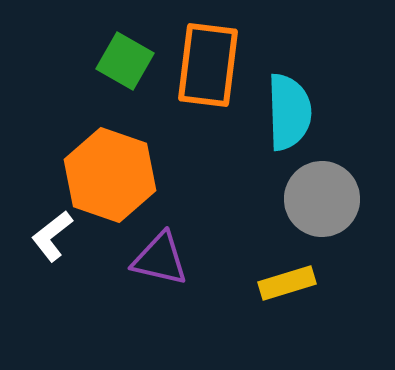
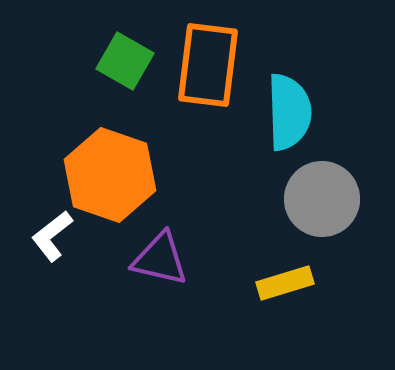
yellow rectangle: moved 2 px left
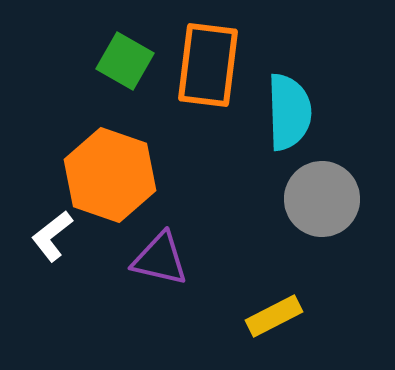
yellow rectangle: moved 11 px left, 33 px down; rotated 10 degrees counterclockwise
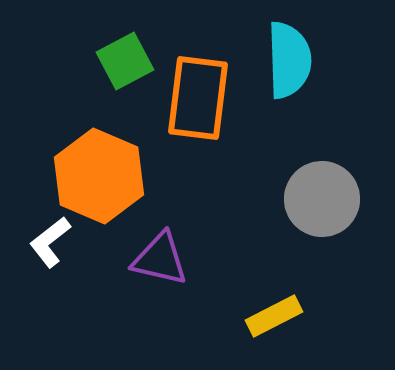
green square: rotated 32 degrees clockwise
orange rectangle: moved 10 px left, 33 px down
cyan semicircle: moved 52 px up
orange hexagon: moved 11 px left, 1 px down; rotated 4 degrees clockwise
white L-shape: moved 2 px left, 6 px down
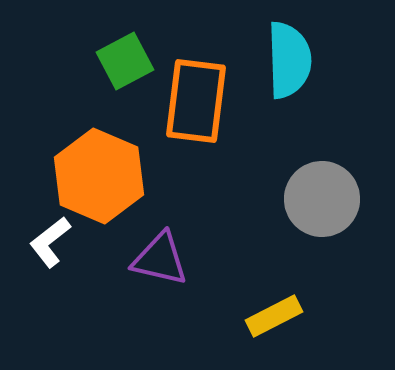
orange rectangle: moved 2 px left, 3 px down
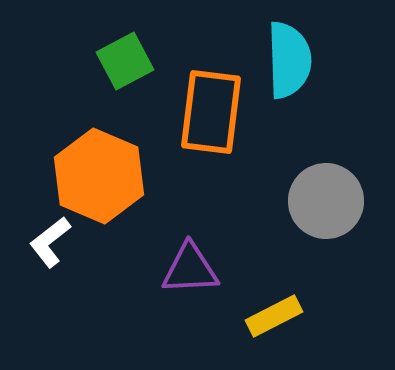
orange rectangle: moved 15 px right, 11 px down
gray circle: moved 4 px right, 2 px down
purple triangle: moved 30 px right, 10 px down; rotated 16 degrees counterclockwise
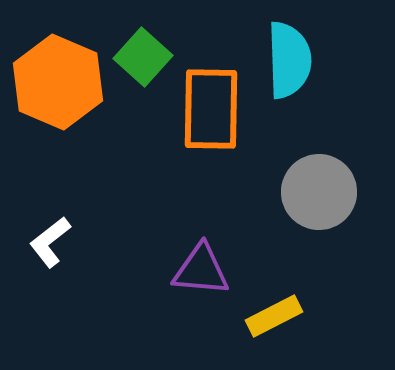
green square: moved 18 px right, 4 px up; rotated 20 degrees counterclockwise
orange rectangle: moved 3 px up; rotated 6 degrees counterclockwise
orange hexagon: moved 41 px left, 94 px up
gray circle: moved 7 px left, 9 px up
purple triangle: moved 11 px right, 1 px down; rotated 8 degrees clockwise
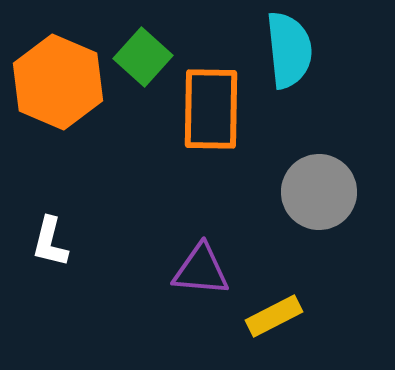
cyan semicircle: moved 10 px up; rotated 4 degrees counterclockwise
white L-shape: rotated 38 degrees counterclockwise
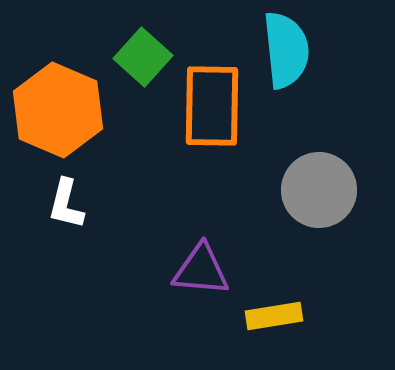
cyan semicircle: moved 3 px left
orange hexagon: moved 28 px down
orange rectangle: moved 1 px right, 3 px up
gray circle: moved 2 px up
white L-shape: moved 16 px right, 38 px up
yellow rectangle: rotated 18 degrees clockwise
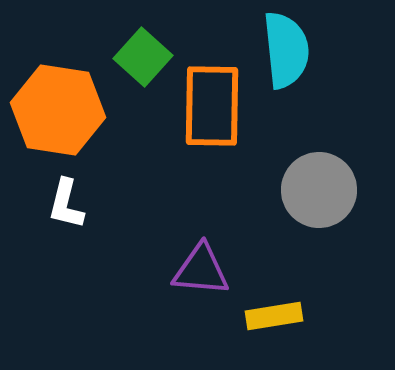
orange hexagon: rotated 14 degrees counterclockwise
